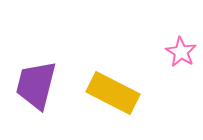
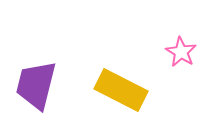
yellow rectangle: moved 8 px right, 3 px up
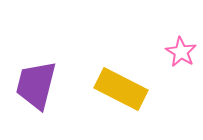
yellow rectangle: moved 1 px up
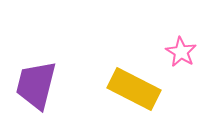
yellow rectangle: moved 13 px right
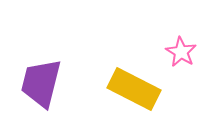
purple trapezoid: moved 5 px right, 2 px up
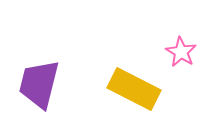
purple trapezoid: moved 2 px left, 1 px down
